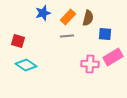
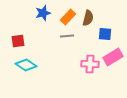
red square: rotated 24 degrees counterclockwise
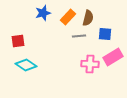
gray line: moved 12 px right
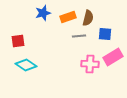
orange rectangle: rotated 28 degrees clockwise
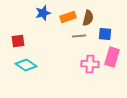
pink rectangle: moved 1 px left; rotated 42 degrees counterclockwise
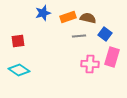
brown semicircle: rotated 91 degrees counterclockwise
blue square: rotated 32 degrees clockwise
cyan diamond: moved 7 px left, 5 px down
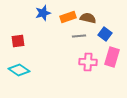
pink cross: moved 2 px left, 2 px up
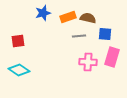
blue square: rotated 32 degrees counterclockwise
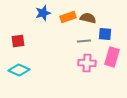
gray line: moved 5 px right, 5 px down
pink cross: moved 1 px left, 1 px down
cyan diamond: rotated 10 degrees counterclockwise
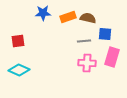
blue star: rotated 14 degrees clockwise
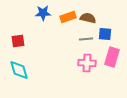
gray line: moved 2 px right, 2 px up
cyan diamond: rotated 50 degrees clockwise
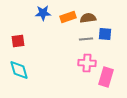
brown semicircle: rotated 21 degrees counterclockwise
pink rectangle: moved 6 px left, 20 px down
